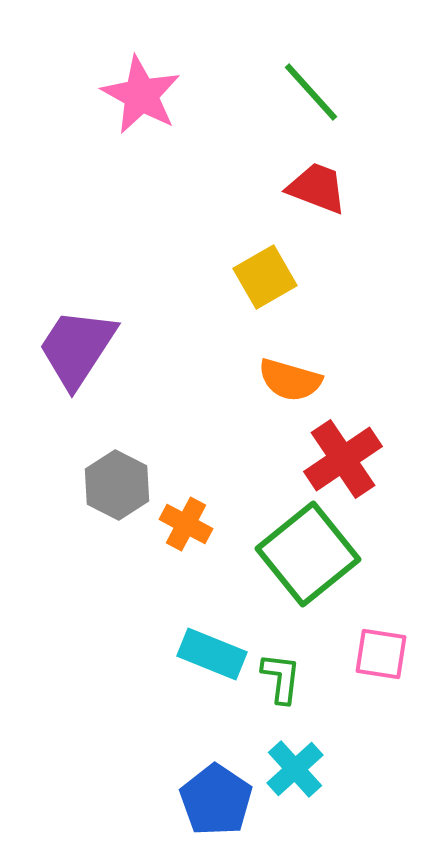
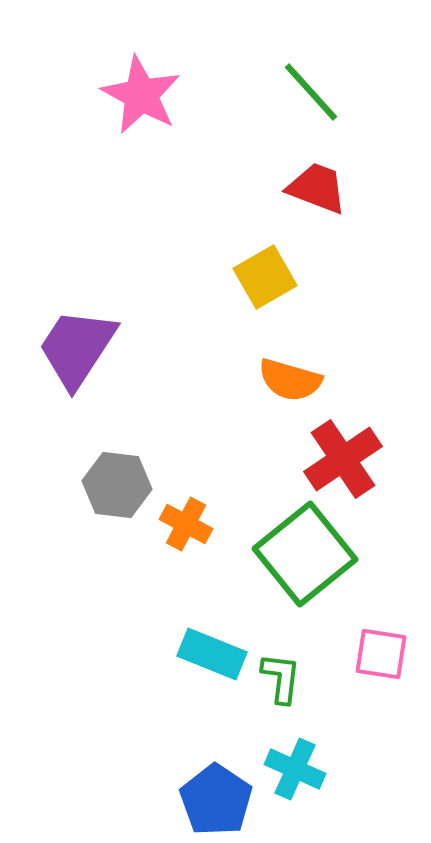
gray hexagon: rotated 20 degrees counterclockwise
green square: moved 3 px left
cyan cross: rotated 24 degrees counterclockwise
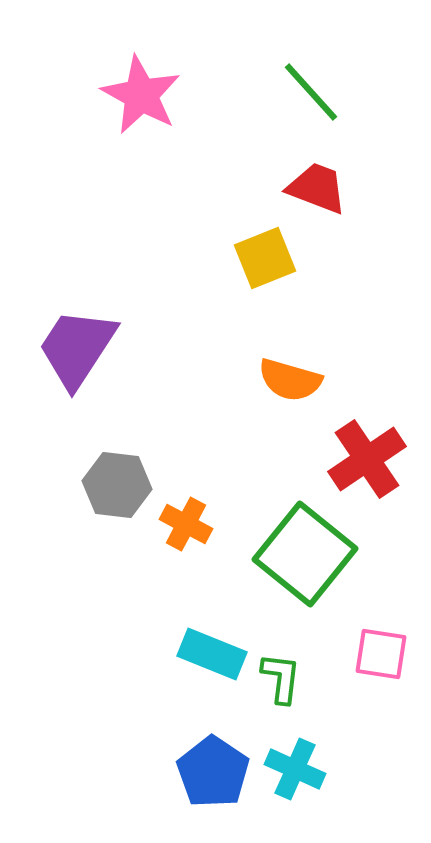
yellow square: moved 19 px up; rotated 8 degrees clockwise
red cross: moved 24 px right
green square: rotated 12 degrees counterclockwise
blue pentagon: moved 3 px left, 28 px up
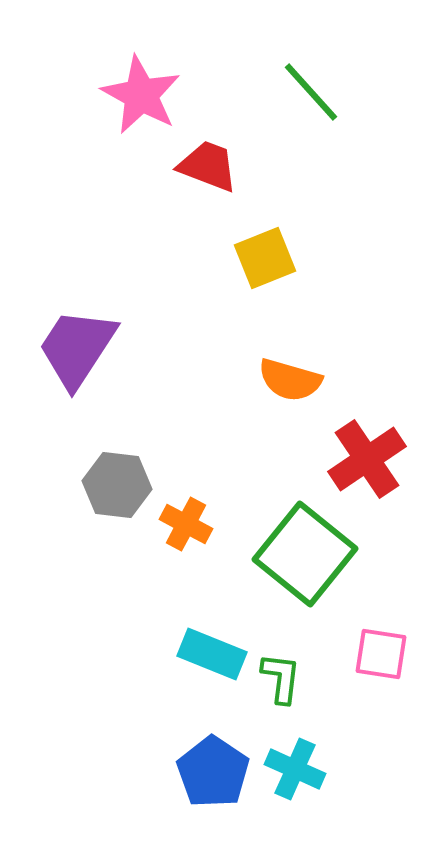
red trapezoid: moved 109 px left, 22 px up
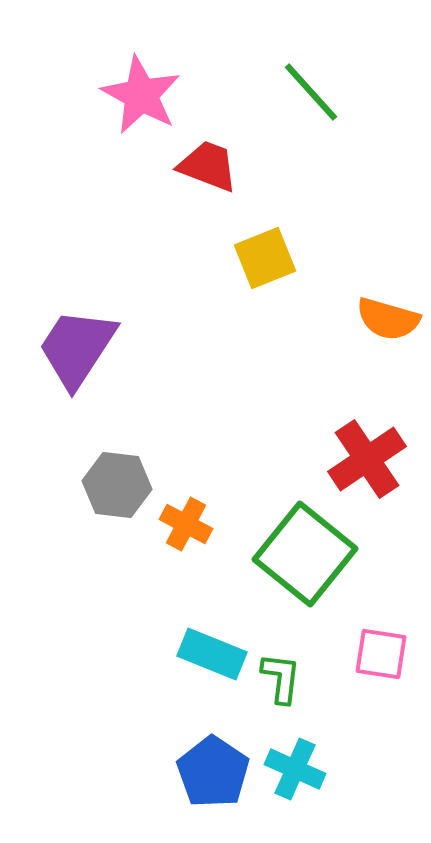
orange semicircle: moved 98 px right, 61 px up
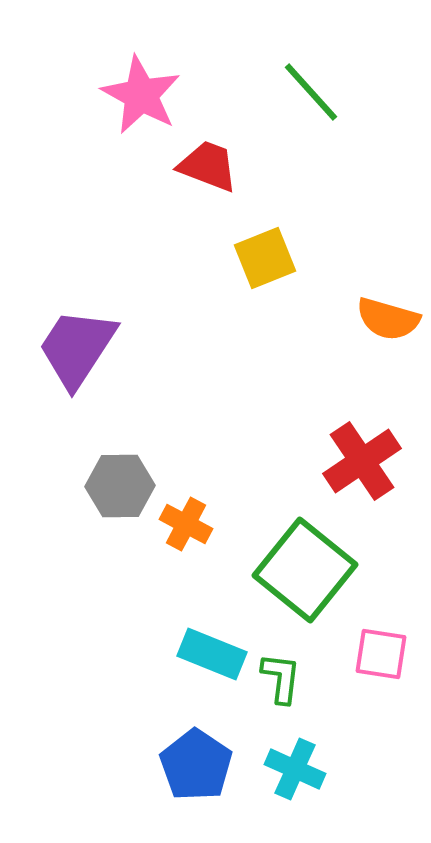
red cross: moved 5 px left, 2 px down
gray hexagon: moved 3 px right, 1 px down; rotated 8 degrees counterclockwise
green square: moved 16 px down
blue pentagon: moved 17 px left, 7 px up
